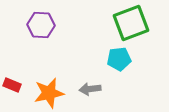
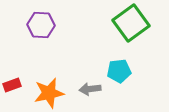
green square: rotated 15 degrees counterclockwise
cyan pentagon: moved 12 px down
red rectangle: rotated 42 degrees counterclockwise
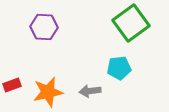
purple hexagon: moved 3 px right, 2 px down
cyan pentagon: moved 3 px up
gray arrow: moved 2 px down
orange star: moved 1 px left, 1 px up
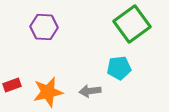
green square: moved 1 px right, 1 px down
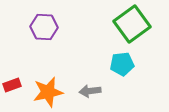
cyan pentagon: moved 3 px right, 4 px up
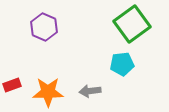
purple hexagon: rotated 20 degrees clockwise
orange star: rotated 12 degrees clockwise
